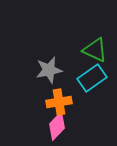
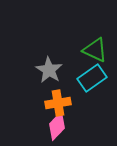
gray star: rotated 28 degrees counterclockwise
orange cross: moved 1 px left, 1 px down
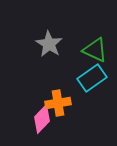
gray star: moved 26 px up
pink diamond: moved 15 px left, 7 px up
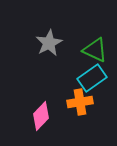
gray star: moved 1 px up; rotated 12 degrees clockwise
orange cross: moved 22 px right, 1 px up
pink diamond: moved 1 px left, 3 px up
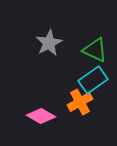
cyan rectangle: moved 1 px right, 2 px down
orange cross: rotated 20 degrees counterclockwise
pink diamond: rotated 76 degrees clockwise
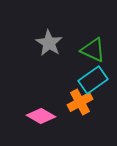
gray star: rotated 12 degrees counterclockwise
green triangle: moved 2 px left
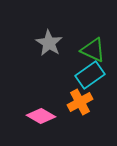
cyan rectangle: moved 3 px left, 5 px up
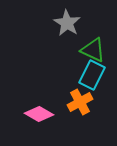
gray star: moved 18 px right, 20 px up
cyan rectangle: moved 2 px right; rotated 28 degrees counterclockwise
pink diamond: moved 2 px left, 2 px up
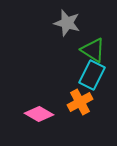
gray star: rotated 16 degrees counterclockwise
green triangle: rotated 8 degrees clockwise
